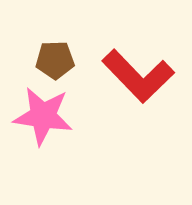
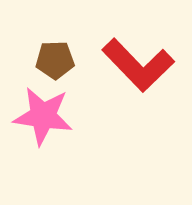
red L-shape: moved 11 px up
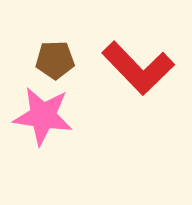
red L-shape: moved 3 px down
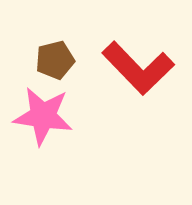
brown pentagon: rotated 12 degrees counterclockwise
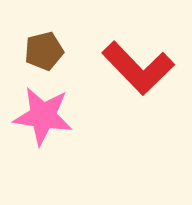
brown pentagon: moved 11 px left, 9 px up
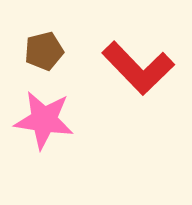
pink star: moved 1 px right, 4 px down
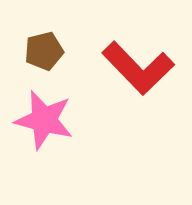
pink star: rotated 6 degrees clockwise
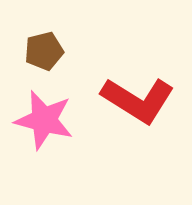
red L-shape: moved 32 px down; rotated 14 degrees counterclockwise
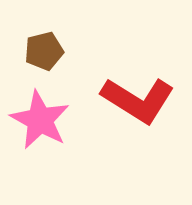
pink star: moved 4 px left; rotated 14 degrees clockwise
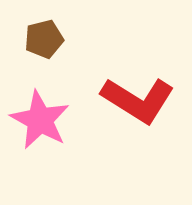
brown pentagon: moved 12 px up
